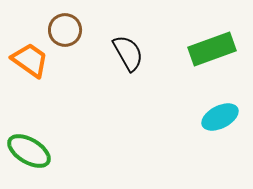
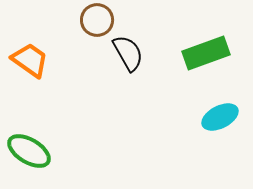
brown circle: moved 32 px right, 10 px up
green rectangle: moved 6 px left, 4 px down
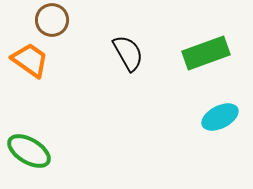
brown circle: moved 45 px left
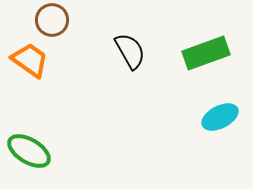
black semicircle: moved 2 px right, 2 px up
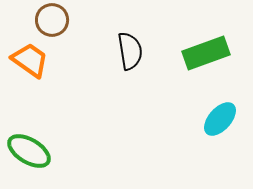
black semicircle: rotated 21 degrees clockwise
cyan ellipse: moved 2 px down; rotated 21 degrees counterclockwise
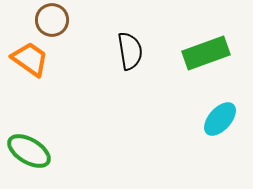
orange trapezoid: moved 1 px up
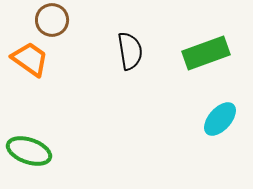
green ellipse: rotated 12 degrees counterclockwise
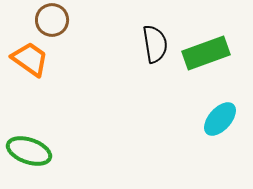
black semicircle: moved 25 px right, 7 px up
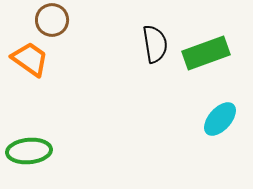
green ellipse: rotated 24 degrees counterclockwise
